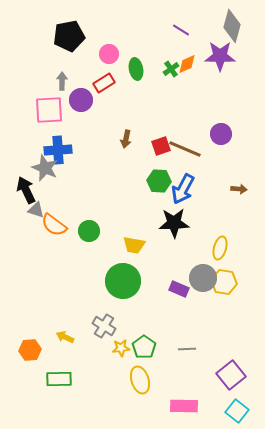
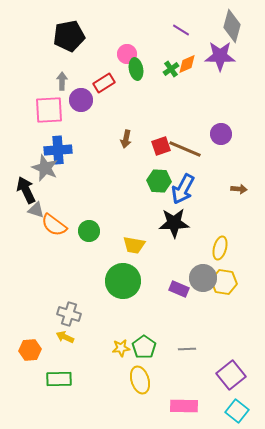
pink circle at (109, 54): moved 18 px right
gray cross at (104, 326): moved 35 px left, 12 px up; rotated 15 degrees counterclockwise
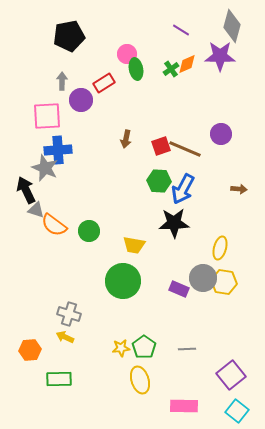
pink square at (49, 110): moved 2 px left, 6 px down
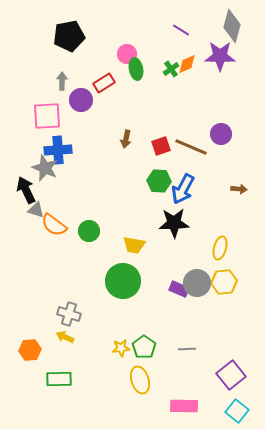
brown line at (185, 149): moved 6 px right, 2 px up
gray circle at (203, 278): moved 6 px left, 5 px down
yellow hexagon at (224, 282): rotated 15 degrees counterclockwise
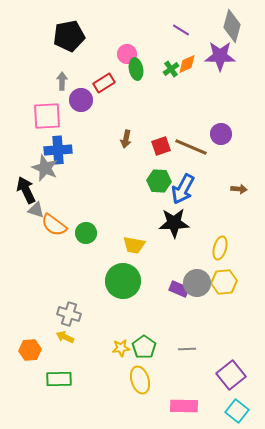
green circle at (89, 231): moved 3 px left, 2 px down
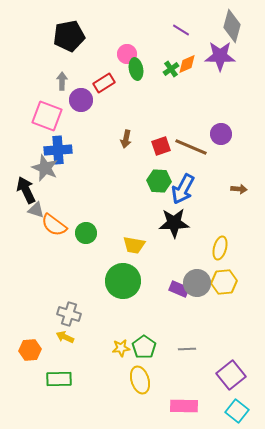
pink square at (47, 116): rotated 24 degrees clockwise
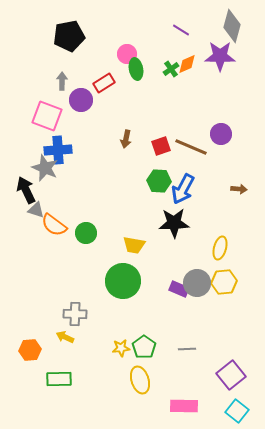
gray cross at (69, 314): moved 6 px right; rotated 15 degrees counterclockwise
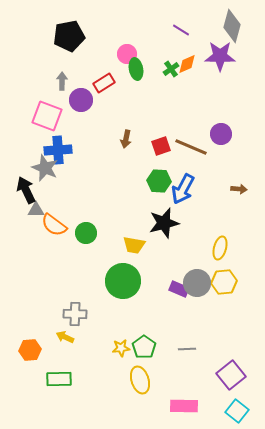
gray triangle at (36, 210): rotated 18 degrees counterclockwise
black star at (174, 223): moved 10 px left; rotated 12 degrees counterclockwise
